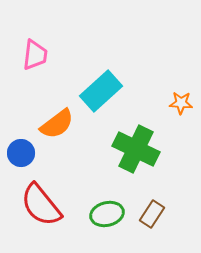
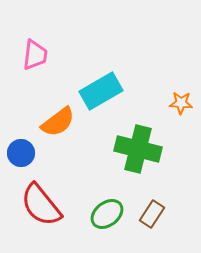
cyan rectangle: rotated 12 degrees clockwise
orange semicircle: moved 1 px right, 2 px up
green cross: moved 2 px right; rotated 12 degrees counterclockwise
green ellipse: rotated 24 degrees counterclockwise
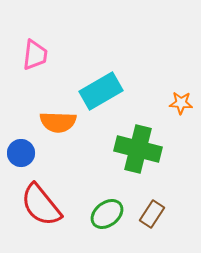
orange semicircle: rotated 39 degrees clockwise
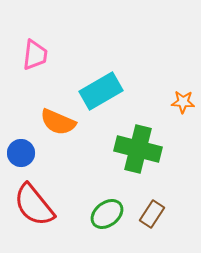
orange star: moved 2 px right, 1 px up
orange semicircle: rotated 21 degrees clockwise
red semicircle: moved 7 px left
